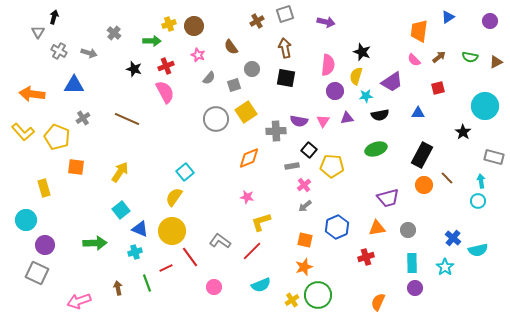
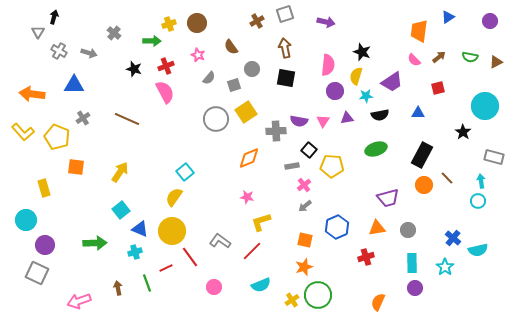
brown circle at (194, 26): moved 3 px right, 3 px up
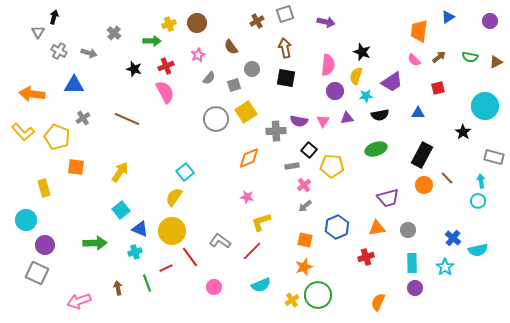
pink star at (198, 55): rotated 24 degrees clockwise
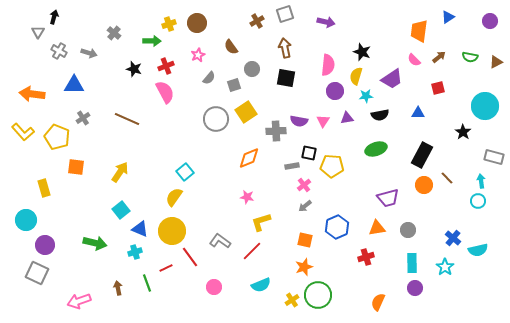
purple trapezoid at (392, 82): moved 3 px up
black square at (309, 150): moved 3 px down; rotated 28 degrees counterclockwise
green arrow at (95, 243): rotated 15 degrees clockwise
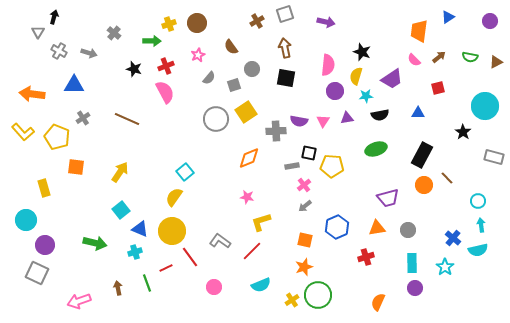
cyan arrow at (481, 181): moved 44 px down
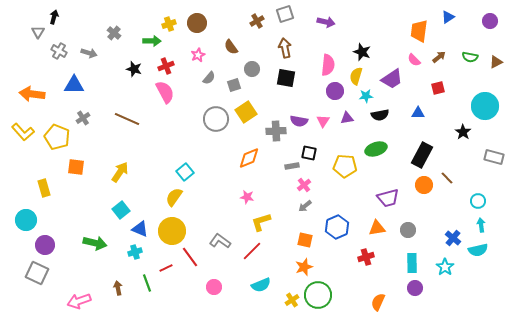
yellow pentagon at (332, 166): moved 13 px right
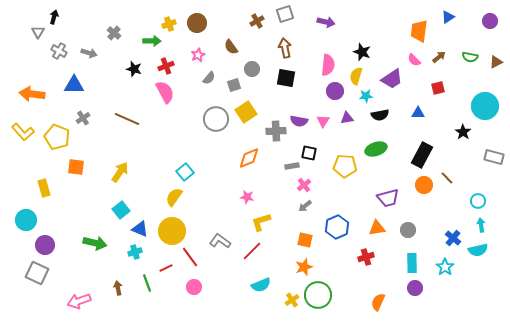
pink circle at (214, 287): moved 20 px left
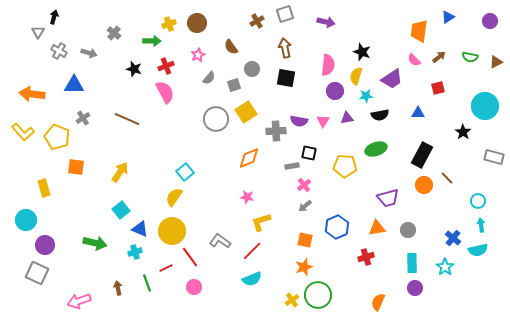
cyan semicircle at (261, 285): moved 9 px left, 6 px up
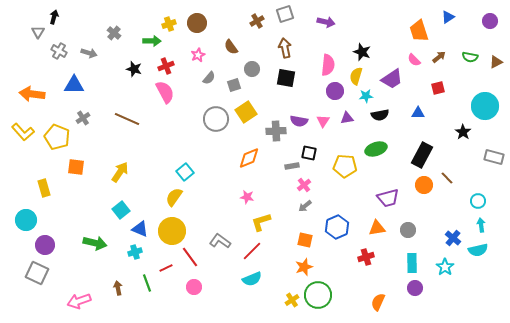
orange trapezoid at (419, 31): rotated 25 degrees counterclockwise
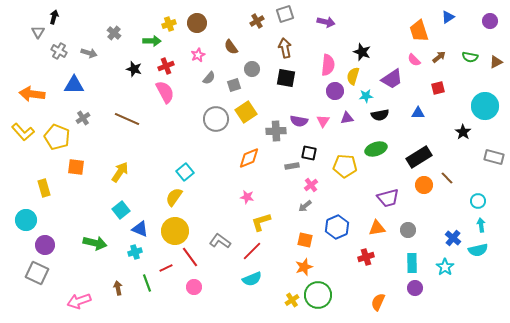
yellow semicircle at (356, 76): moved 3 px left
black rectangle at (422, 155): moved 3 px left, 2 px down; rotated 30 degrees clockwise
pink cross at (304, 185): moved 7 px right
yellow circle at (172, 231): moved 3 px right
